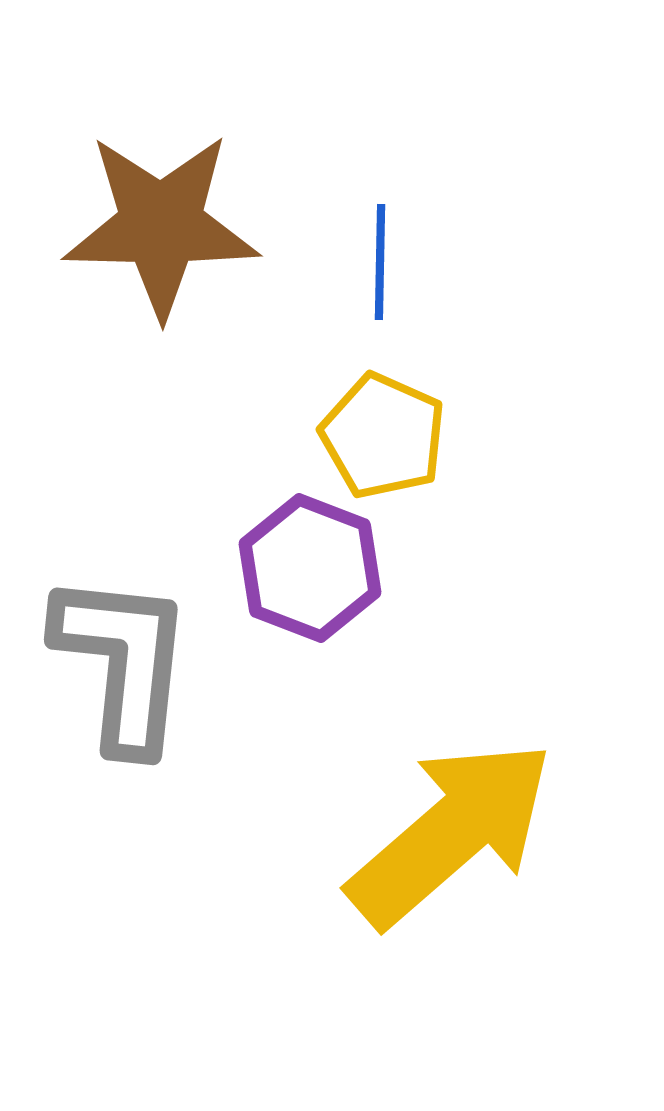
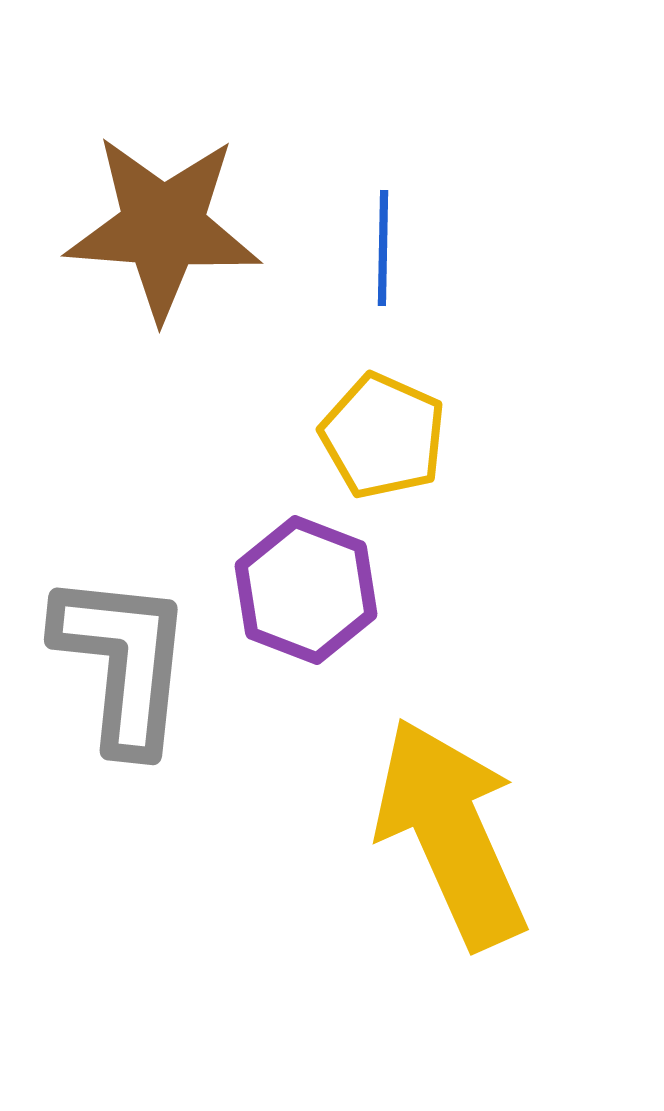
brown star: moved 2 px right, 2 px down; rotated 3 degrees clockwise
blue line: moved 3 px right, 14 px up
purple hexagon: moved 4 px left, 22 px down
yellow arrow: rotated 73 degrees counterclockwise
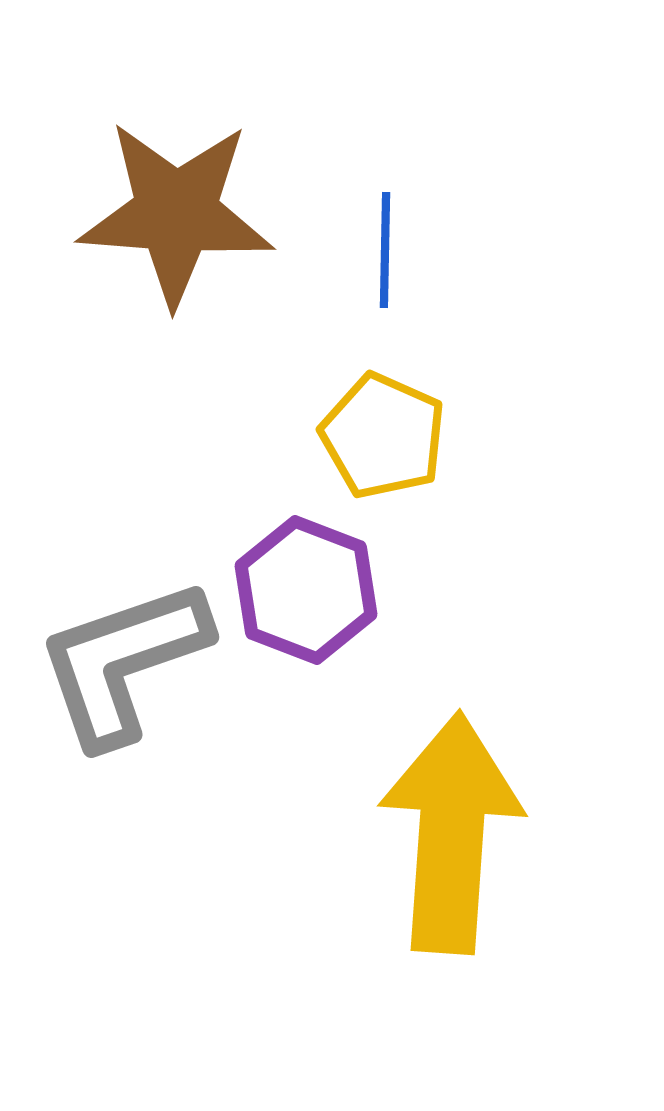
brown star: moved 13 px right, 14 px up
blue line: moved 2 px right, 2 px down
gray L-shape: rotated 115 degrees counterclockwise
yellow arrow: rotated 28 degrees clockwise
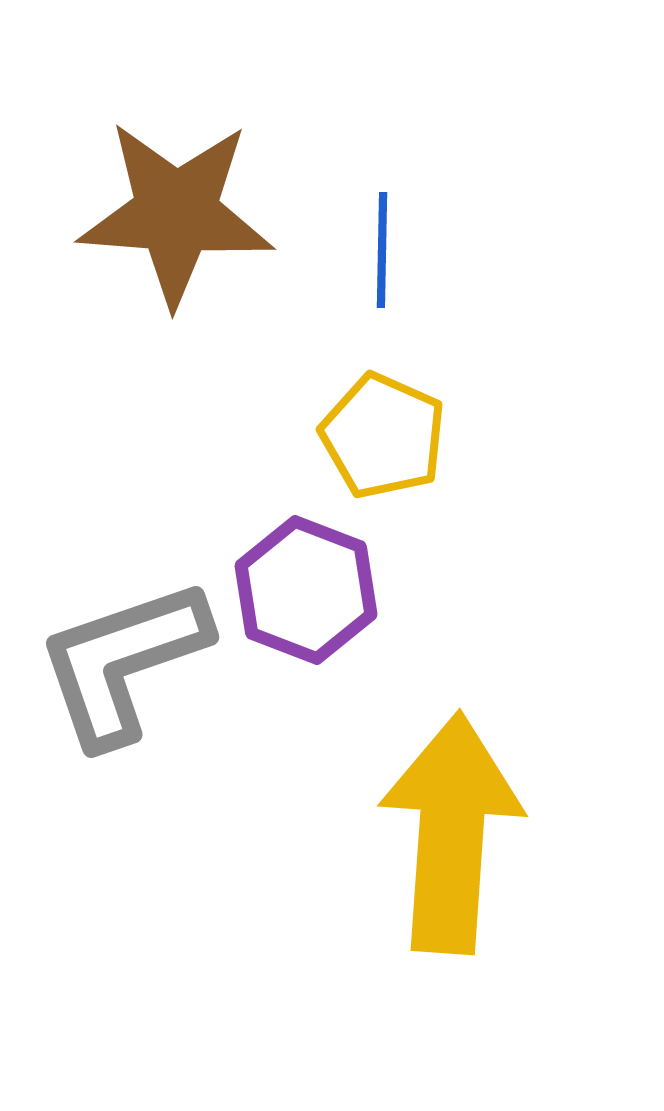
blue line: moved 3 px left
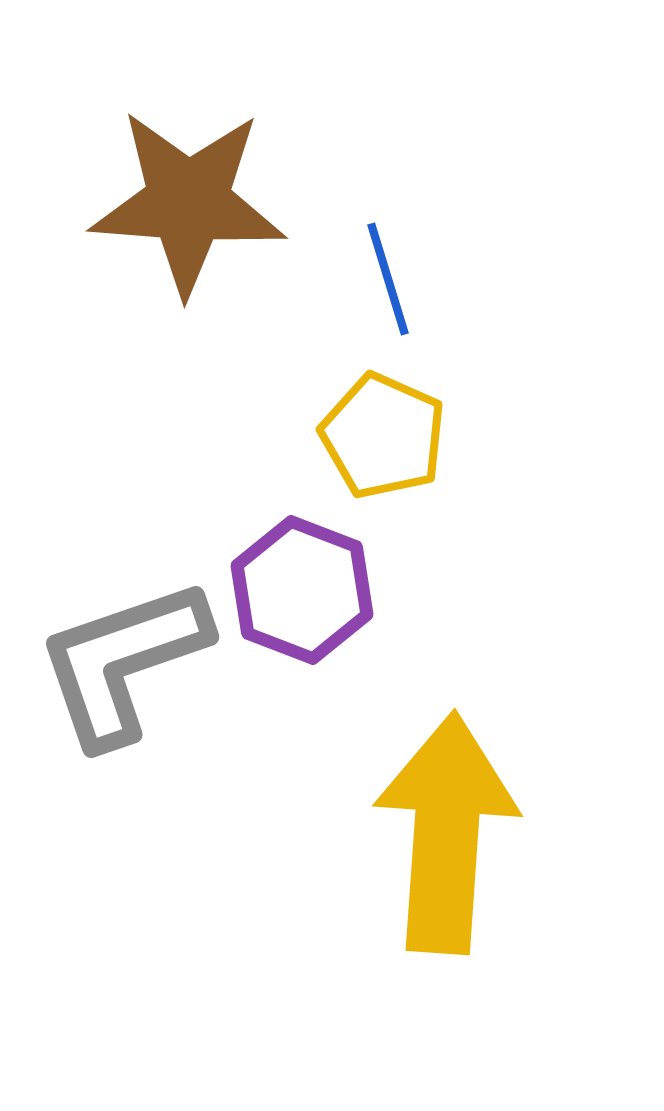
brown star: moved 12 px right, 11 px up
blue line: moved 6 px right, 29 px down; rotated 18 degrees counterclockwise
purple hexagon: moved 4 px left
yellow arrow: moved 5 px left
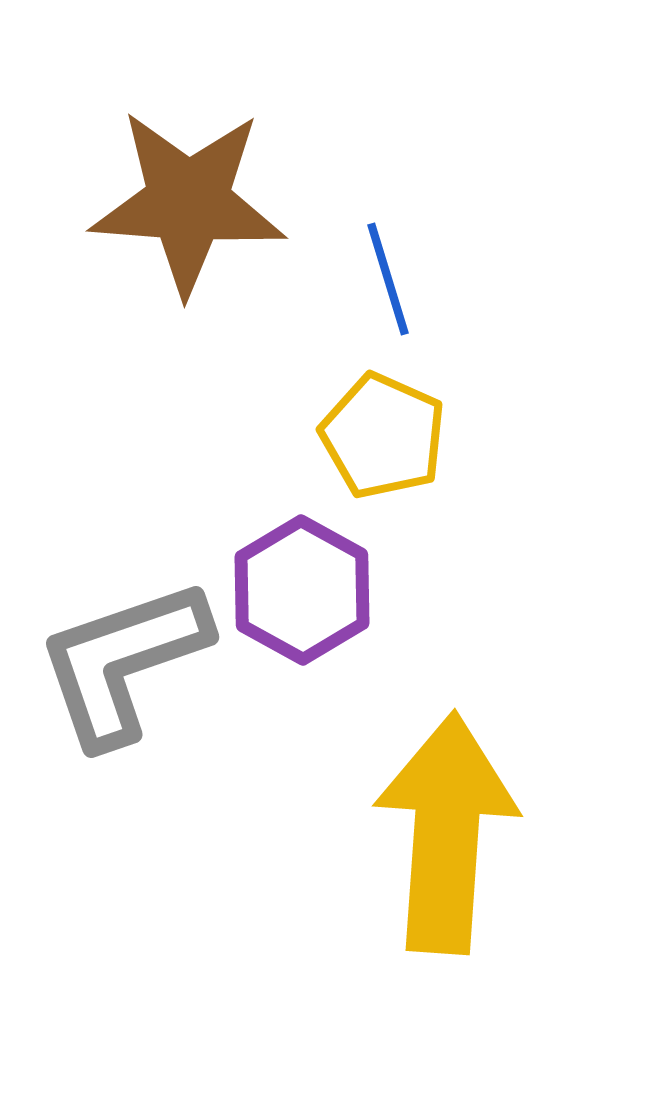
purple hexagon: rotated 8 degrees clockwise
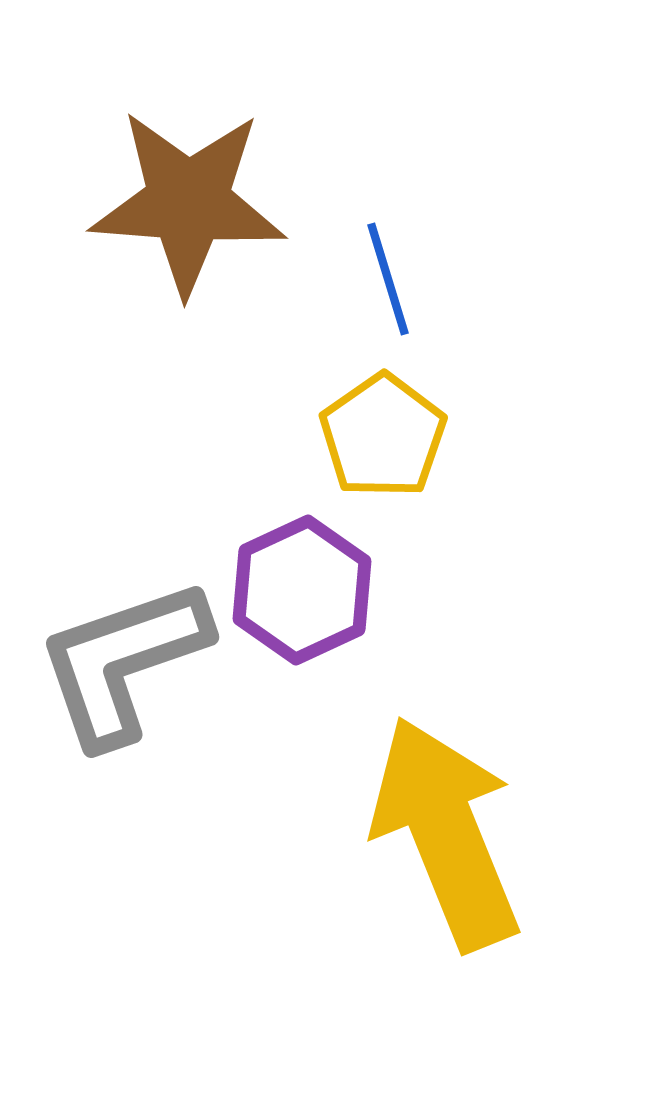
yellow pentagon: rotated 13 degrees clockwise
purple hexagon: rotated 6 degrees clockwise
yellow arrow: rotated 26 degrees counterclockwise
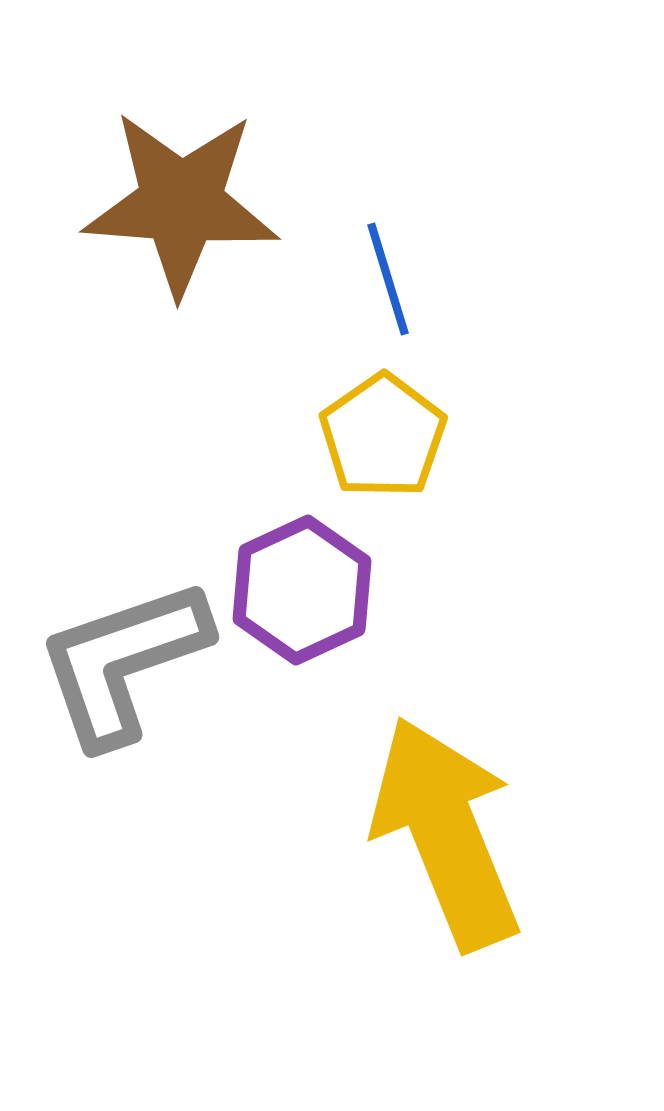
brown star: moved 7 px left, 1 px down
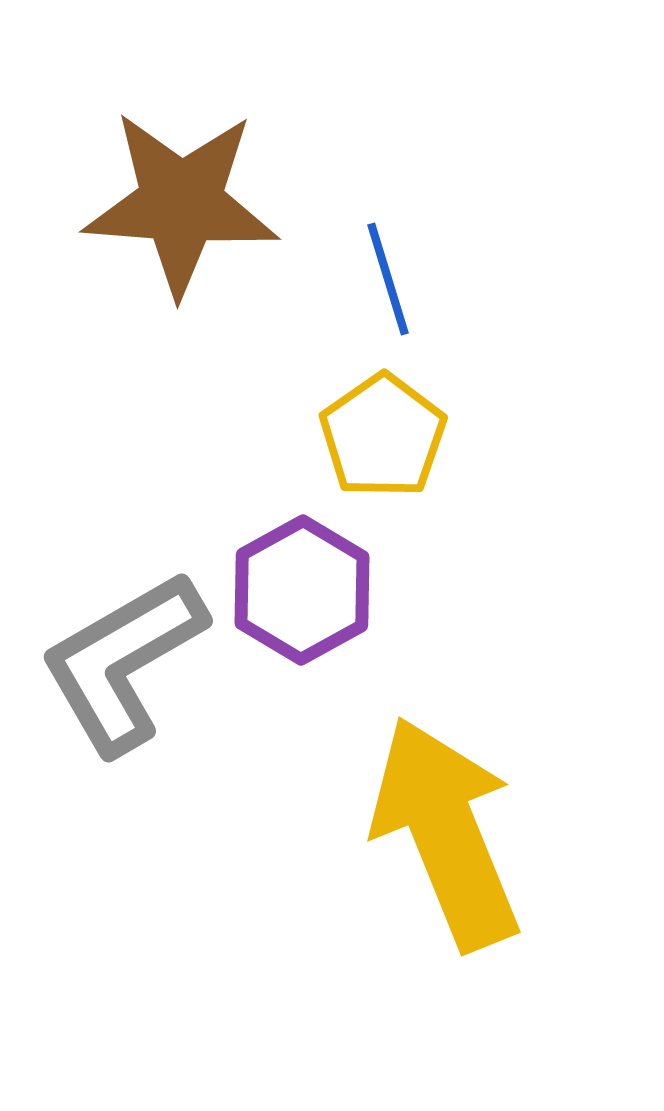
purple hexagon: rotated 4 degrees counterclockwise
gray L-shape: rotated 11 degrees counterclockwise
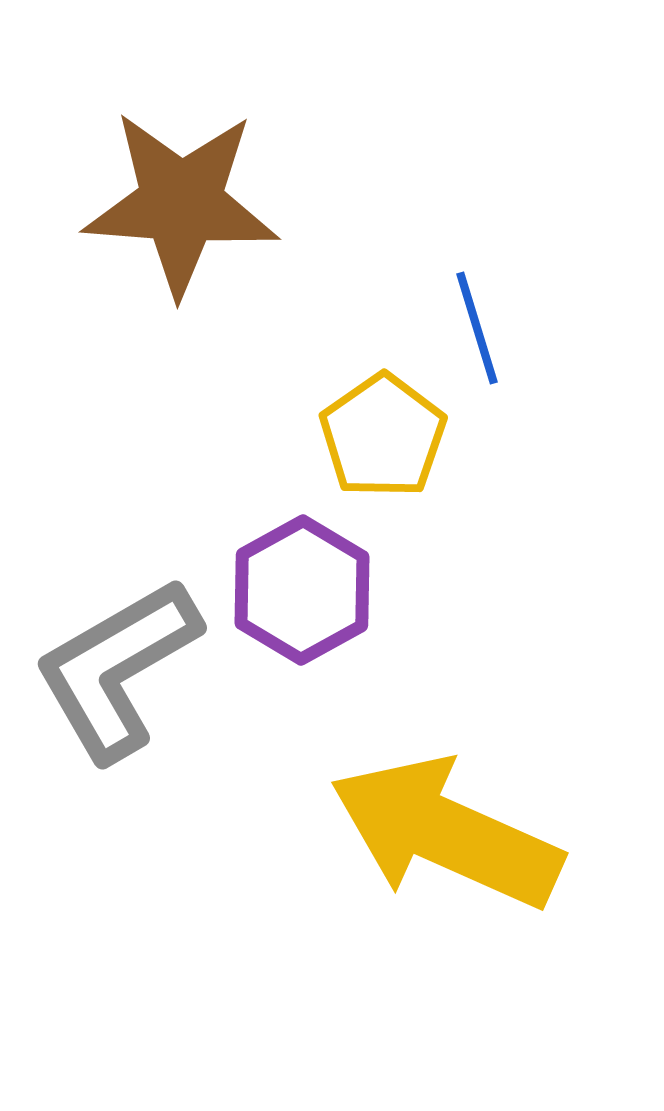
blue line: moved 89 px right, 49 px down
gray L-shape: moved 6 px left, 7 px down
yellow arrow: rotated 44 degrees counterclockwise
